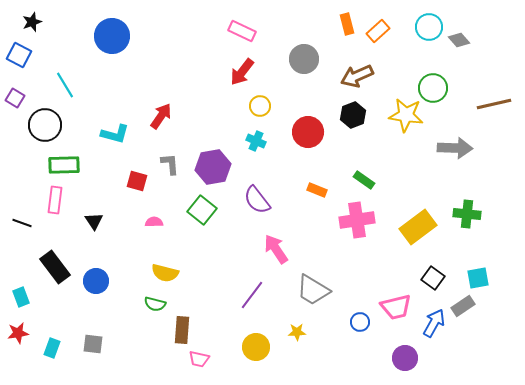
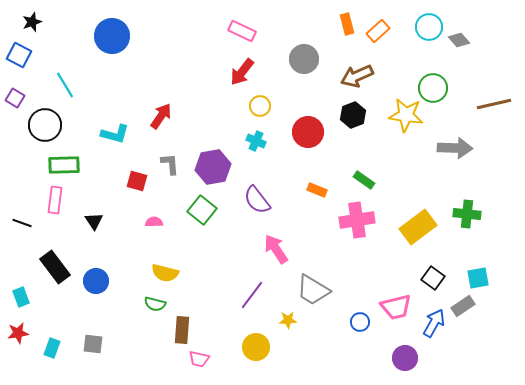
yellow star at (297, 332): moved 9 px left, 12 px up
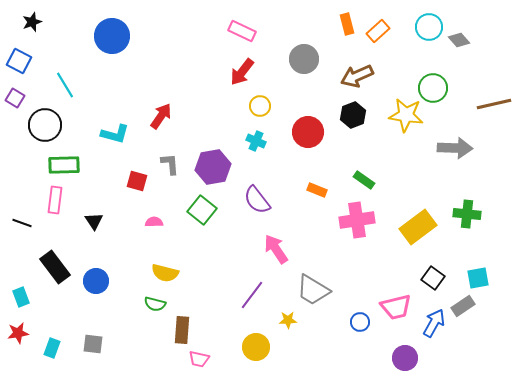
blue square at (19, 55): moved 6 px down
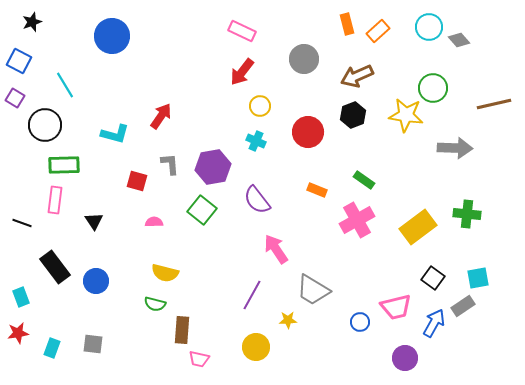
pink cross at (357, 220): rotated 20 degrees counterclockwise
purple line at (252, 295): rotated 8 degrees counterclockwise
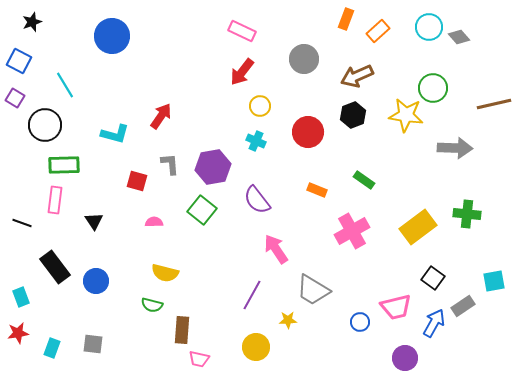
orange rectangle at (347, 24): moved 1 px left, 5 px up; rotated 35 degrees clockwise
gray diamond at (459, 40): moved 3 px up
pink cross at (357, 220): moved 5 px left, 11 px down
cyan square at (478, 278): moved 16 px right, 3 px down
green semicircle at (155, 304): moved 3 px left, 1 px down
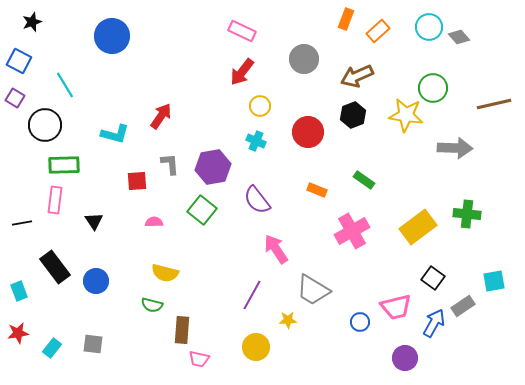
red square at (137, 181): rotated 20 degrees counterclockwise
black line at (22, 223): rotated 30 degrees counterclockwise
cyan rectangle at (21, 297): moved 2 px left, 6 px up
cyan rectangle at (52, 348): rotated 18 degrees clockwise
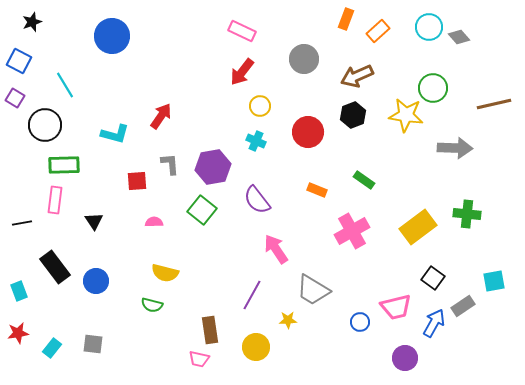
brown rectangle at (182, 330): moved 28 px right; rotated 12 degrees counterclockwise
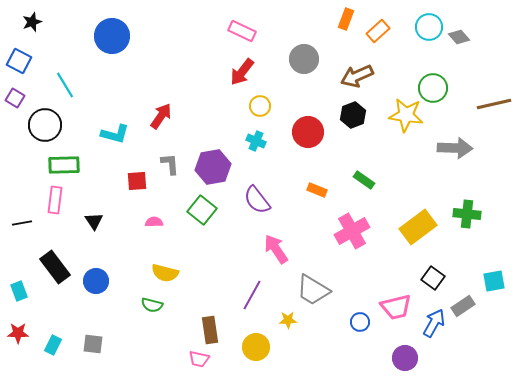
red star at (18, 333): rotated 10 degrees clockwise
cyan rectangle at (52, 348): moved 1 px right, 3 px up; rotated 12 degrees counterclockwise
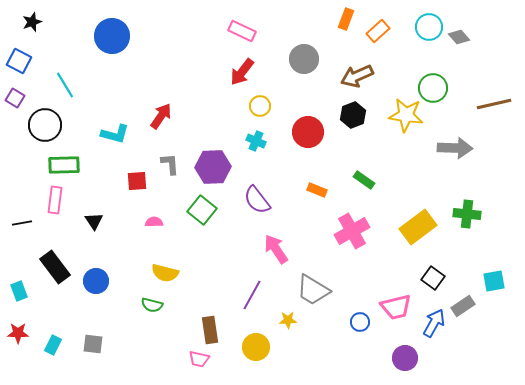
purple hexagon at (213, 167): rotated 8 degrees clockwise
